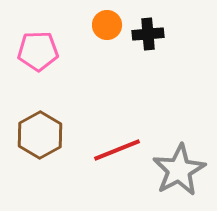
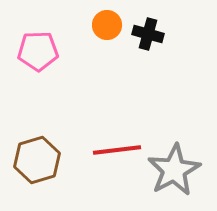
black cross: rotated 20 degrees clockwise
brown hexagon: moved 3 px left, 25 px down; rotated 12 degrees clockwise
red line: rotated 15 degrees clockwise
gray star: moved 5 px left
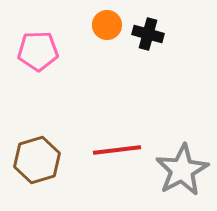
gray star: moved 8 px right
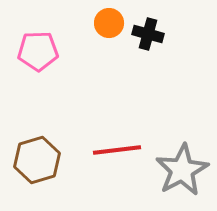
orange circle: moved 2 px right, 2 px up
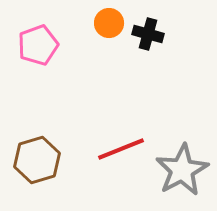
pink pentagon: moved 6 px up; rotated 18 degrees counterclockwise
red line: moved 4 px right, 1 px up; rotated 15 degrees counterclockwise
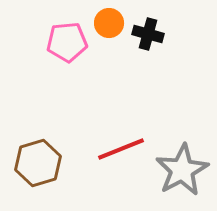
pink pentagon: moved 29 px right, 3 px up; rotated 15 degrees clockwise
brown hexagon: moved 1 px right, 3 px down
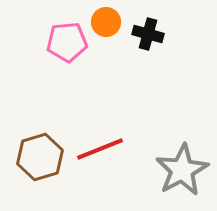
orange circle: moved 3 px left, 1 px up
red line: moved 21 px left
brown hexagon: moved 2 px right, 6 px up
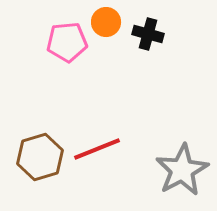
red line: moved 3 px left
